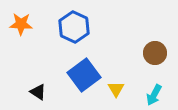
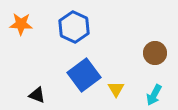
black triangle: moved 1 px left, 3 px down; rotated 12 degrees counterclockwise
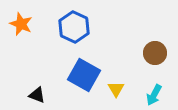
orange star: rotated 20 degrees clockwise
blue square: rotated 24 degrees counterclockwise
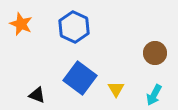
blue square: moved 4 px left, 3 px down; rotated 8 degrees clockwise
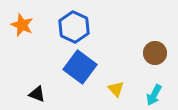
orange star: moved 1 px right, 1 px down
blue square: moved 11 px up
yellow triangle: rotated 12 degrees counterclockwise
black triangle: moved 1 px up
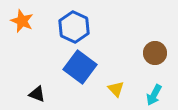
orange star: moved 4 px up
